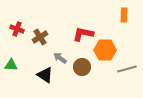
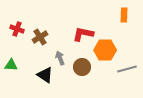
gray arrow: rotated 32 degrees clockwise
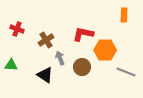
brown cross: moved 6 px right, 3 px down
gray line: moved 1 px left, 3 px down; rotated 36 degrees clockwise
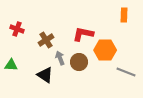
brown circle: moved 3 px left, 5 px up
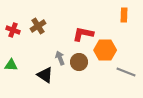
red cross: moved 4 px left, 1 px down
brown cross: moved 8 px left, 14 px up
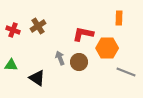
orange rectangle: moved 5 px left, 3 px down
orange hexagon: moved 2 px right, 2 px up
black triangle: moved 8 px left, 3 px down
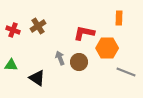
red L-shape: moved 1 px right, 1 px up
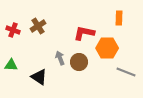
black triangle: moved 2 px right, 1 px up
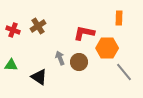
gray line: moved 2 px left; rotated 30 degrees clockwise
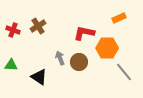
orange rectangle: rotated 64 degrees clockwise
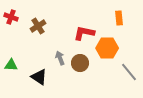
orange rectangle: rotated 72 degrees counterclockwise
red cross: moved 2 px left, 13 px up
brown circle: moved 1 px right, 1 px down
gray line: moved 5 px right
